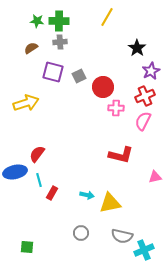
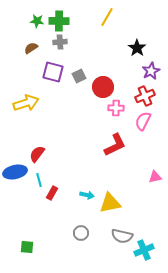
red L-shape: moved 6 px left, 10 px up; rotated 40 degrees counterclockwise
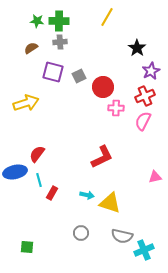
red L-shape: moved 13 px left, 12 px down
yellow triangle: rotated 30 degrees clockwise
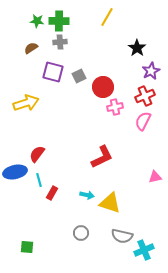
pink cross: moved 1 px left, 1 px up; rotated 14 degrees counterclockwise
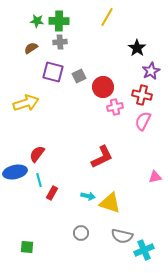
red cross: moved 3 px left, 1 px up; rotated 36 degrees clockwise
cyan arrow: moved 1 px right, 1 px down
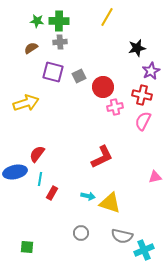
black star: rotated 24 degrees clockwise
cyan line: moved 1 px right, 1 px up; rotated 24 degrees clockwise
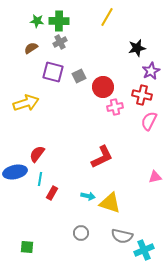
gray cross: rotated 24 degrees counterclockwise
pink semicircle: moved 6 px right
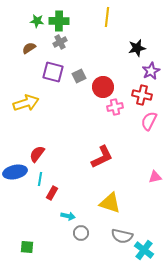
yellow line: rotated 24 degrees counterclockwise
brown semicircle: moved 2 px left
cyan arrow: moved 20 px left, 20 px down
cyan cross: rotated 30 degrees counterclockwise
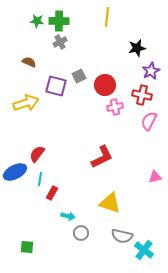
brown semicircle: moved 14 px down; rotated 56 degrees clockwise
purple square: moved 3 px right, 14 px down
red circle: moved 2 px right, 2 px up
blue ellipse: rotated 15 degrees counterclockwise
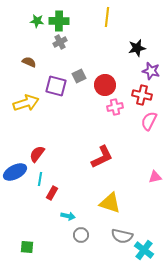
purple star: rotated 30 degrees counterclockwise
gray circle: moved 2 px down
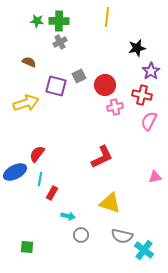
purple star: rotated 24 degrees clockwise
